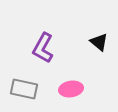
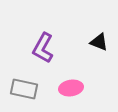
black triangle: rotated 18 degrees counterclockwise
pink ellipse: moved 1 px up
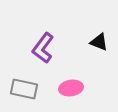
purple L-shape: rotated 8 degrees clockwise
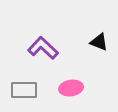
purple L-shape: rotated 96 degrees clockwise
gray rectangle: moved 1 px down; rotated 12 degrees counterclockwise
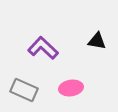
black triangle: moved 2 px left, 1 px up; rotated 12 degrees counterclockwise
gray rectangle: rotated 24 degrees clockwise
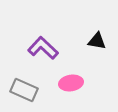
pink ellipse: moved 5 px up
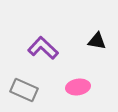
pink ellipse: moved 7 px right, 4 px down
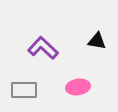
gray rectangle: rotated 24 degrees counterclockwise
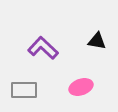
pink ellipse: moved 3 px right; rotated 10 degrees counterclockwise
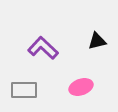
black triangle: rotated 24 degrees counterclockwise
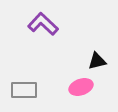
black triangle: moved 20 px down
purple L-shape: moved 24 px up
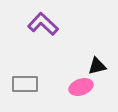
black triangle: moved 5 px down
gray rectangle: moved 1 px right, 6 px up
